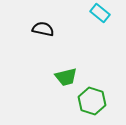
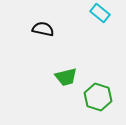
green hexagon: moved 6 px right, 4 px up
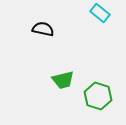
green trapezoid: moved 3 px left, 3 px down
green hexagon: moved 1 px up
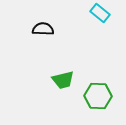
black semicircle: rotated 10 degrees counterclockwise
green hexagon: rotated 16 degrees counterclockwise
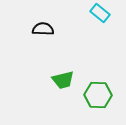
green hexagon: moved 1 px up
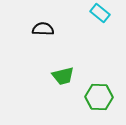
green trapezoid: moved 4 px up
green hexagon: moved 1 px right, 2 px down
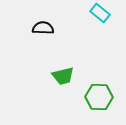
black semicircle: moved 1 px up
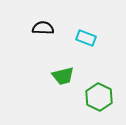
cyan rectangle: moved 14 px left, 25 px down; rotated 18 degrees counterclockwise
green hexagon: rotated 24 degrees clockwise
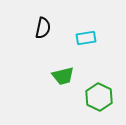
black semicircle: rotated 100 degrees clockwise
cyan rectangle: rotated 30 degrees counterclockwise
